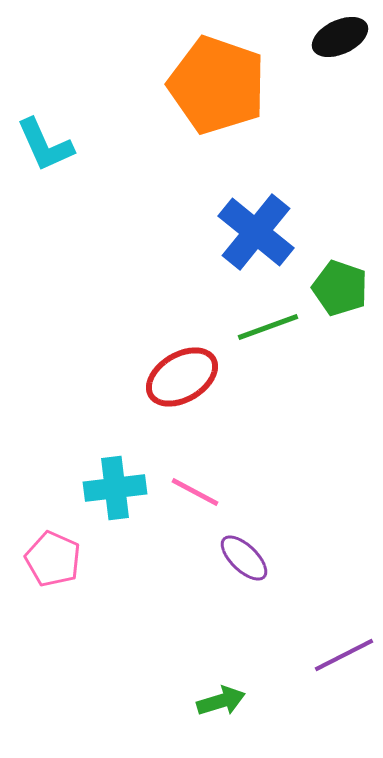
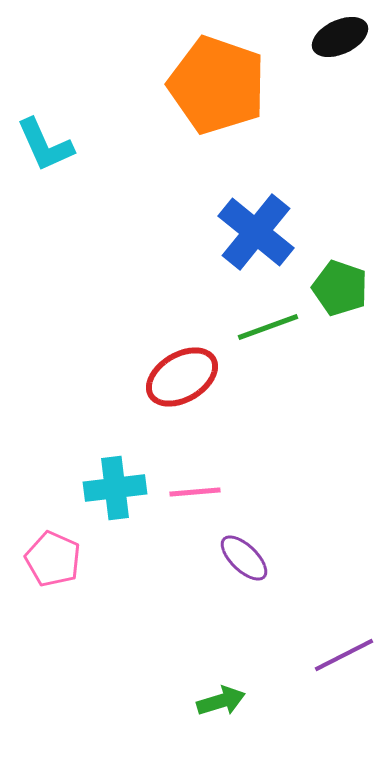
pink line: rotated 33 degrees counterclockwise
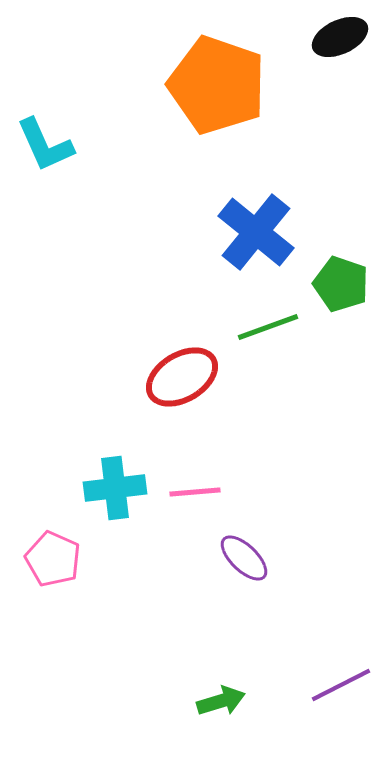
green pentagon: moved 1 px right, 4 px up
purple line: moved 3 px left, 30 px down
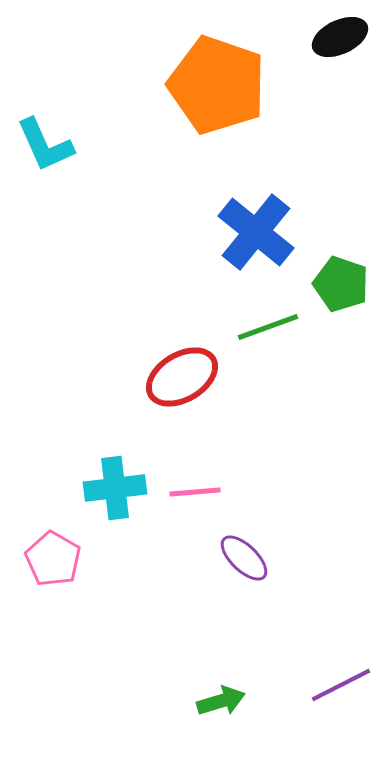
pink pentagon: rotated 6 degrees clockwise
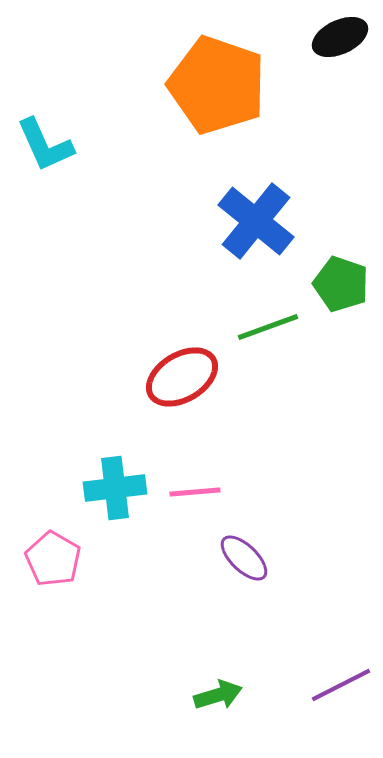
blue cross: moved 11 px up
green arrow: moved 3 px left, 6 px up
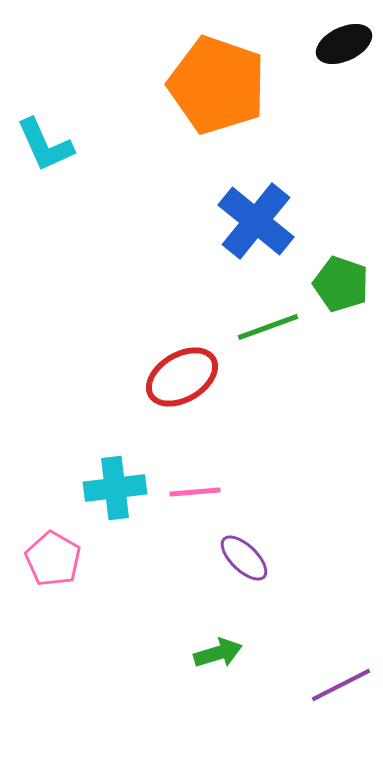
black ellipse: moved 4 px right, 7 px down
green arrow: moved 42 px up
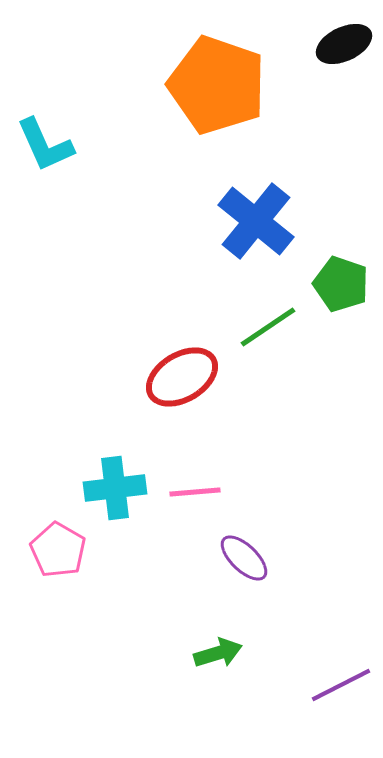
green line: rotated 14 degrees counterclockwise
pink pentagon: moved 5 px right, 9 px up
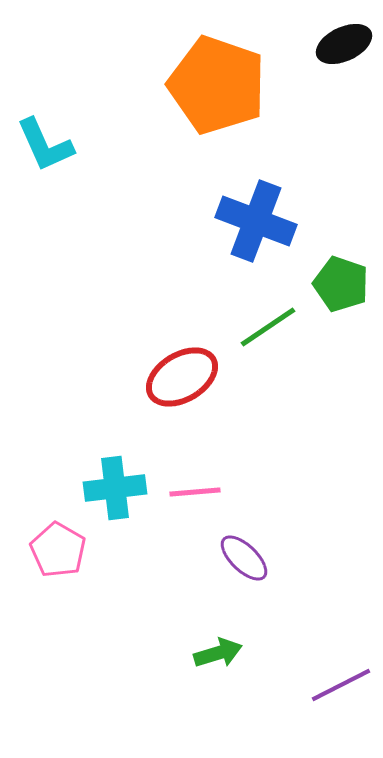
blue cross: rotated 18 degrees counterclockwise
